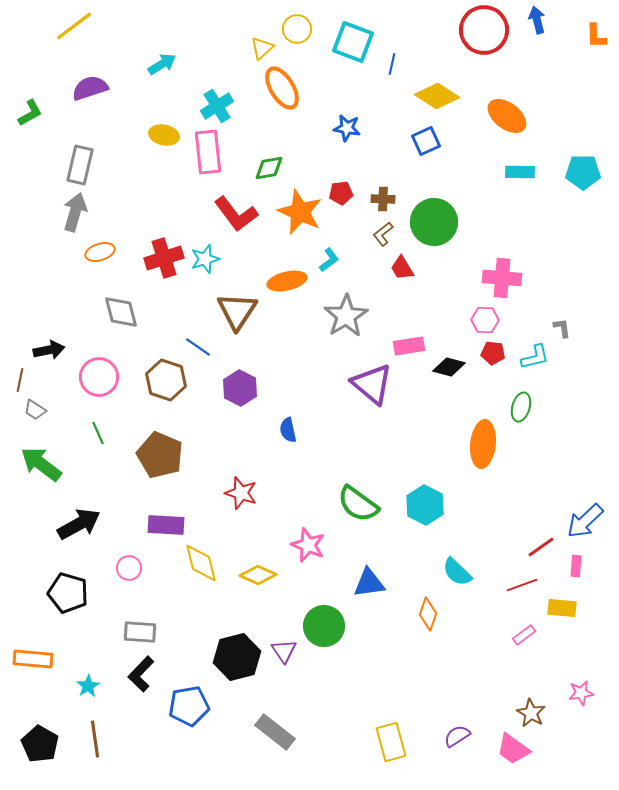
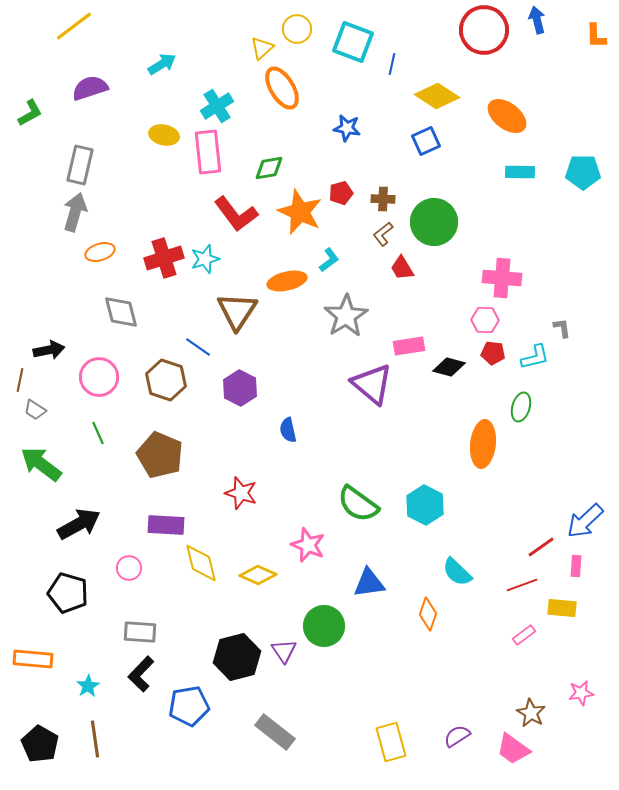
red pentagon at (341, 193): rotated 10 degrees counterclockwise
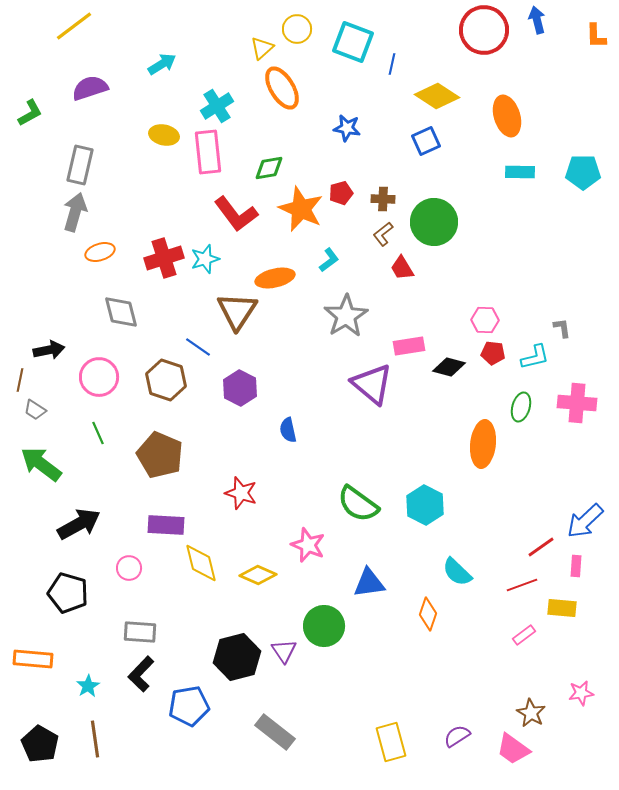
orange ellipse at (507, 116): rotated 36 degrees clockwise
orange star at (300, 212): moved 1 px right, 3 px up
pink cross at (502, 278): moved 75 px right, 125 px down
orange ellipse at (287, 281): moved 12 px left, 3 px up
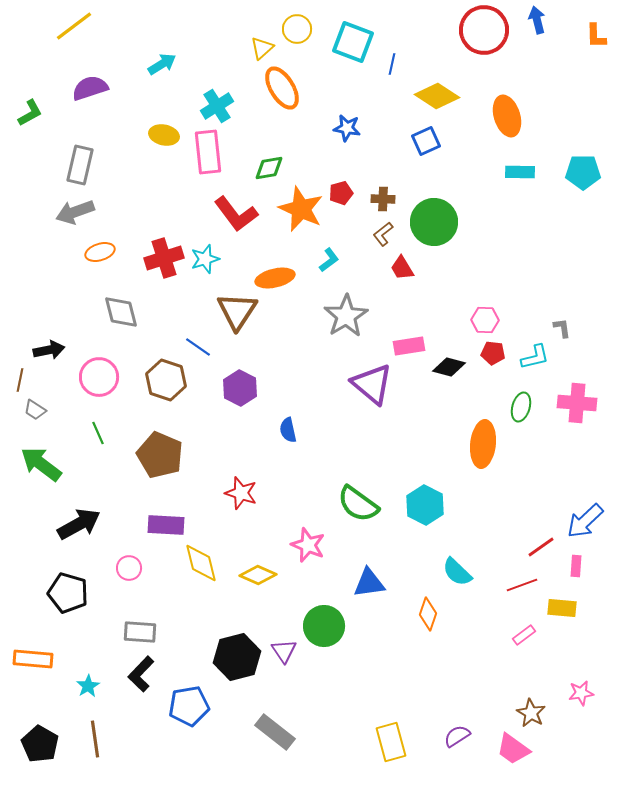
gray arrow at (75, 212): rotated 126 degrees counterclockwise
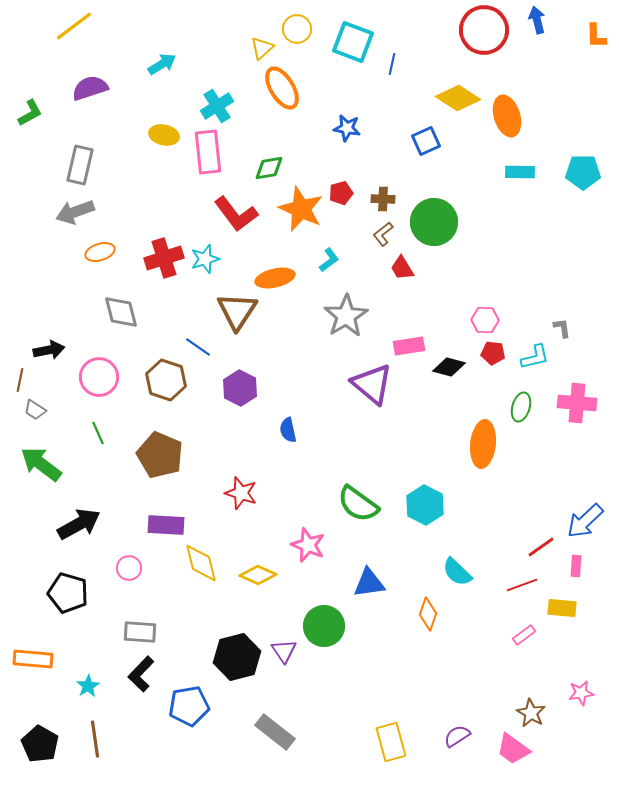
yellow diamond at (437, 96): moved 21 px right, 2 px down
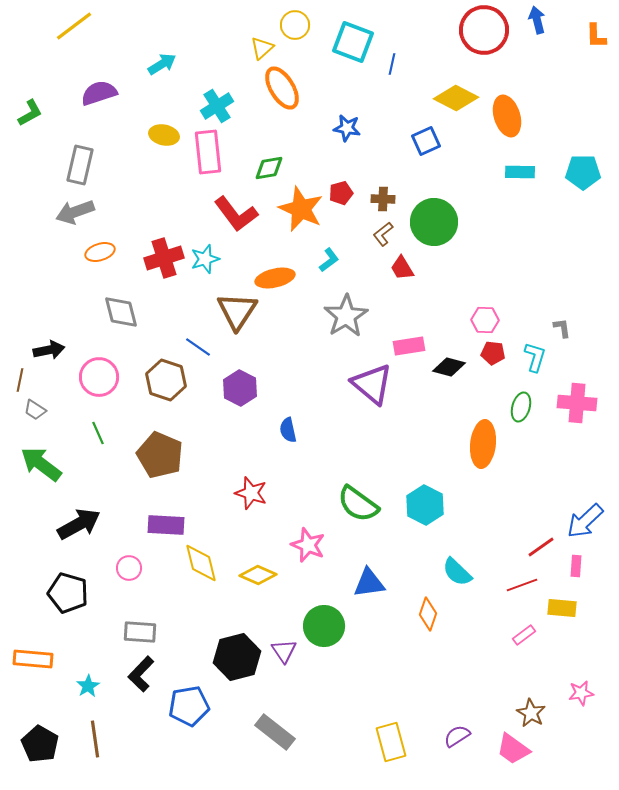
yellow circle at (297, 29): moved 2 px left, 4 px up
purple semicircle at (90, 88): moved 9 px right, 5 px down
yellow diamond at (458, 98): moved 2 px left; rotated 6 degrees counterclockwise
cyan L-shape at (535, 357): rotated 60 degrees counterclockwise
red star at (241, 493): moved 10 px right
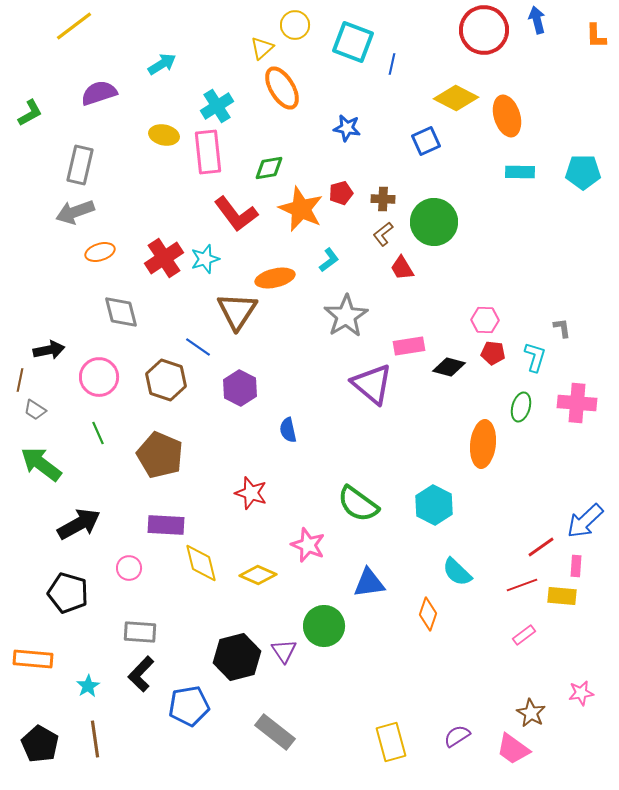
red cross at (164, 258): rotated 15 degrees counterclockwise
cyan hexagon at (425, 505): moved 9 px right
yellow rectangle at (562, 608): moved 12 px up
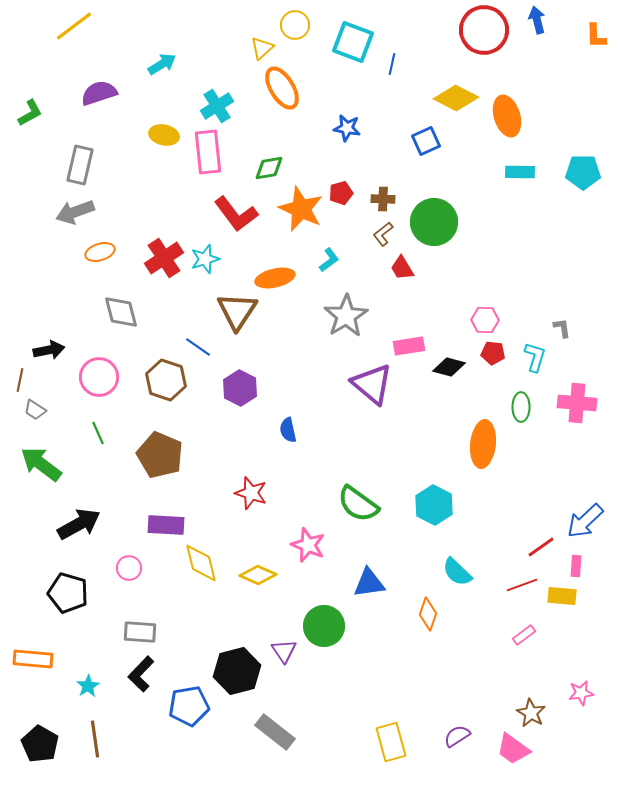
green ellipse at (521, 407): rotated 16 degrees counterclockwise
black hexagon at (237, 657): moved 14 px down
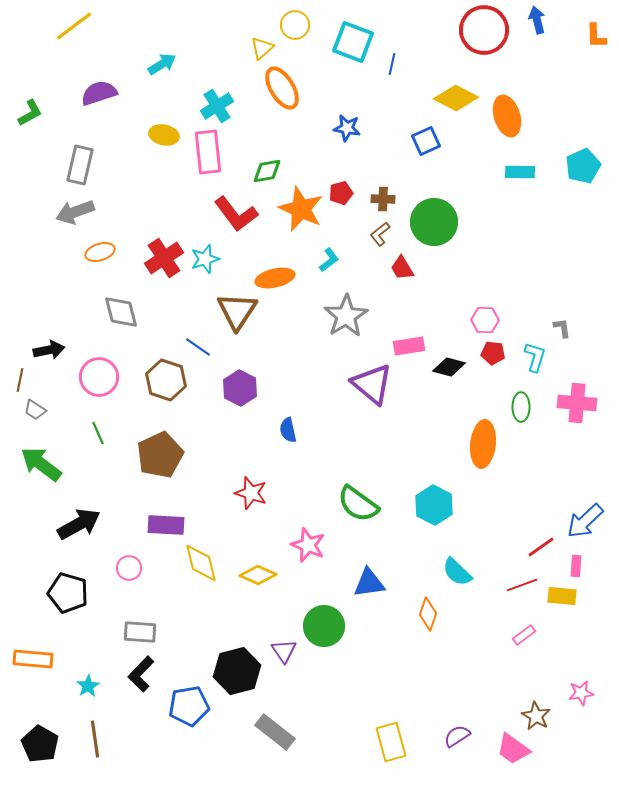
green diamond at (269, 168): moved 2 px left, 3 px down
cyan pentagon at (583, 172): moved 6 px up; rotated 24 degrees counterclockwise
brown L-shape at (383, 234): moved 3 px left
brown pentagon at (160, 455): rotated 24 degrees clockwise
brown star at (531, 713): moved 5 px right, 3 px down
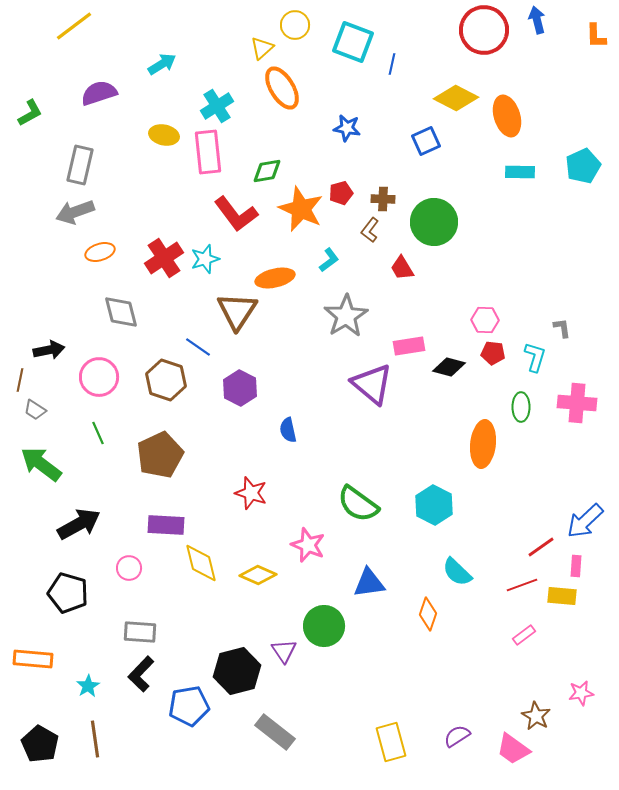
brown L-shape at (380, 234): moved 10 px left, 4 px up; rotated 15 degrees counterclockwise
